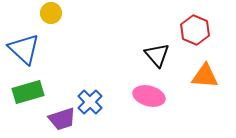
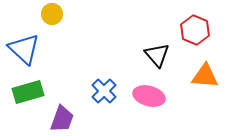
yellow circle: moved 1 px right, 1 px down
blue cross: moved 14 px right, 11 px up
purple trapezoid: rotated 52 degrees counterclockwise
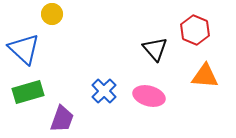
black triangle: moved 2 px left, 6 px up
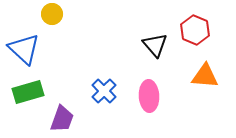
black triangle: moved 4 px up
pink ellipse: rotated 72 degrees clockwise
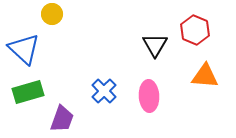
black triangle: rotated 12 degrees clockwise
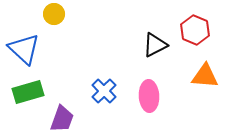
yellow circle: moved 2 px right
black triangle: rotated 32 degrees clockwise
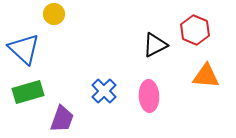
orange triangle: moved 1 px right
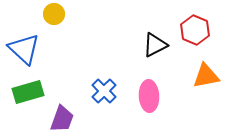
orange triangle: rotated 16 degrees counterclockwise
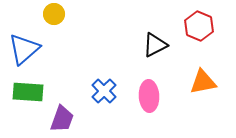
red hexagon: moved 4 px right, 4 px up
blue triangle: rotated 36 degrees clockwise
orange triangle: moved 3 px left, 6 px down
green rectangle: rotated 20 degrees clockwise
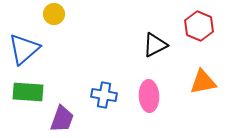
blue cross: moved 4 px down; rotated 35 degrees counterclockwise
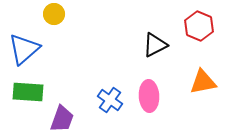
blue cross: moved 6 px right, 5 px down; rotated 25 degrees clockwise
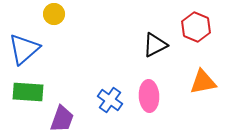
red hexagon: moved 3 px left, 1 px down
